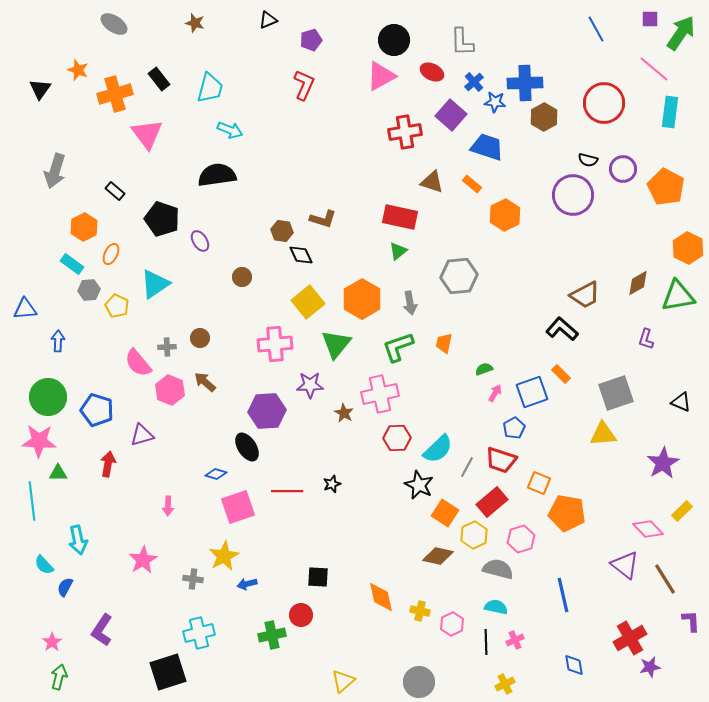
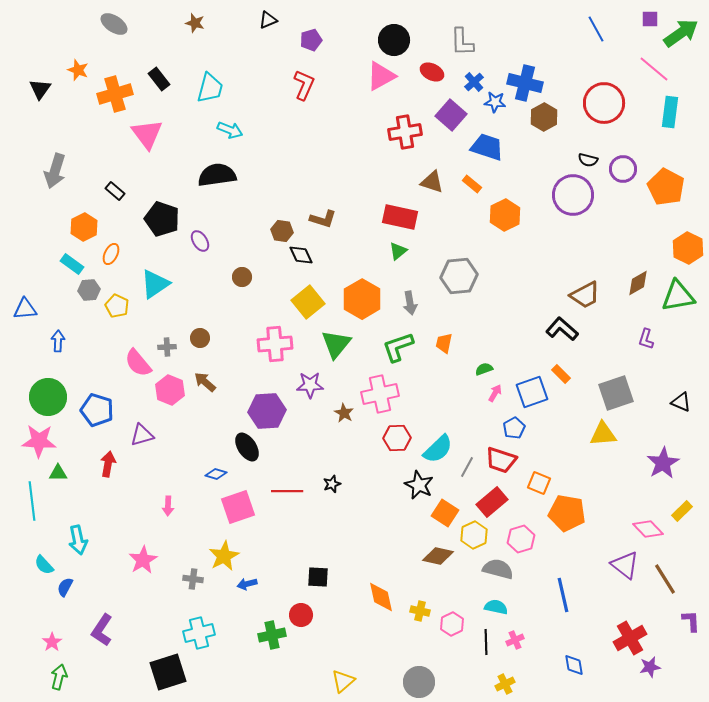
green arrow at (681, 33): rotated 21 degrees clockwise
blue cross at (525, 83): rotated 16 degrees clockwise
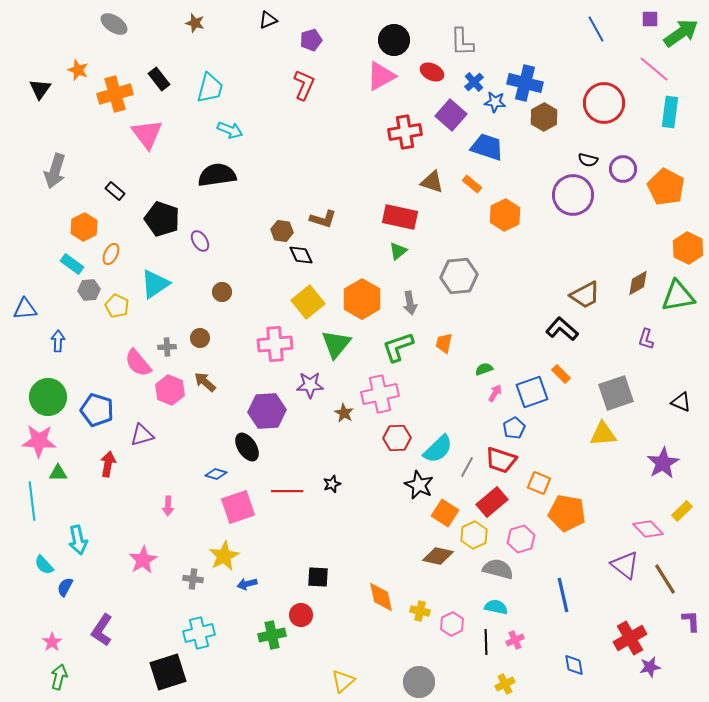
brown circle at (242, 277): moved 20 px left, 15 px down
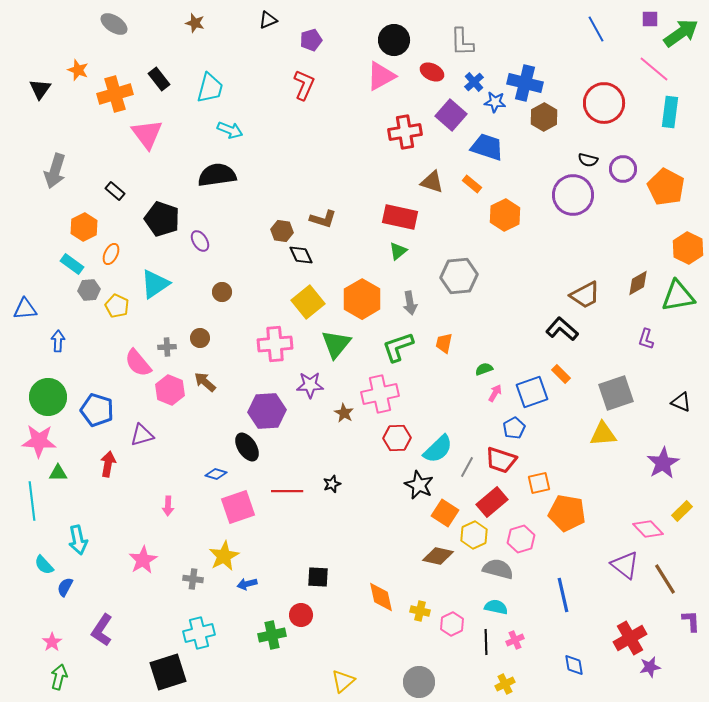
orange square at (539, 483): rotated 35 degrees counterclockwise
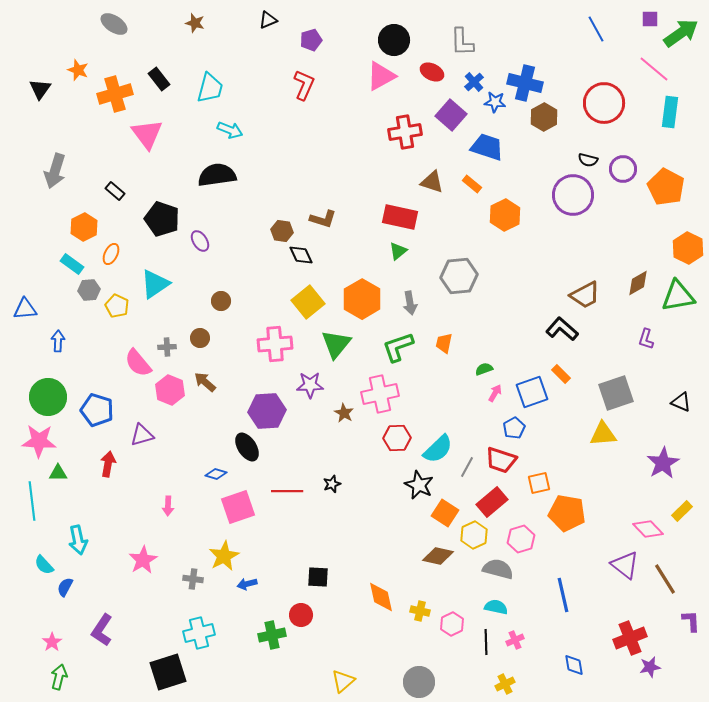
brown circle at (222, 292): moved 1 px left, 9 px down
red cross at (630, 638): rotated 8 degrees clockwise
